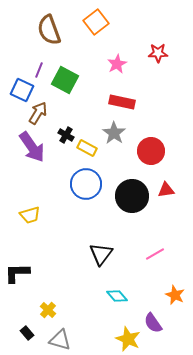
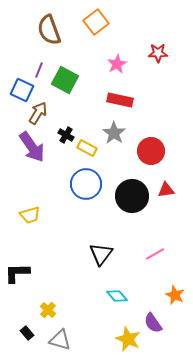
red rectangle: moved 2 px left, 2 px up
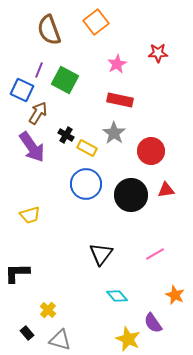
black circle: moved 1 px left, 1 px up
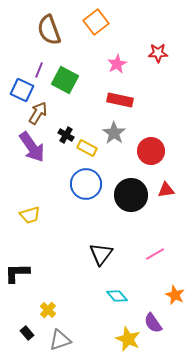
gray triangle: rotated 35 degrees counterclockwise
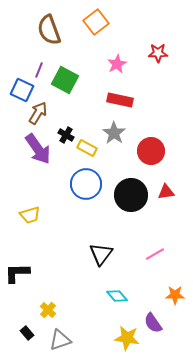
purple arrow: moved 6 px right, 2 px down
red triangle: moved 2 px down
orange star: rotated 24 degrees counterclockwise
yellow star: moved 1 px left, 1 px up; rotated 15 degrees counterclockwise
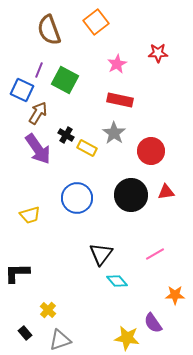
blue circle: moved 9 px left, 14 px down
cyan diamond: moved 15 px up
black rectangle: moved 2 px left
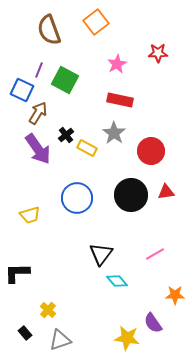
black cross: rotated 21 degrees clockwise
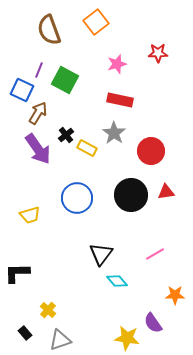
pink star: rotated 12 degrees clockwise
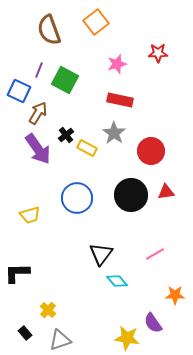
blue square: moved 3 px left, 1 px down
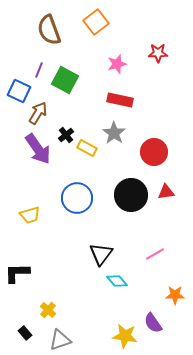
red circle: moved 3 px right, 1 px down
yellow star: moved 2 px left, 2 px up
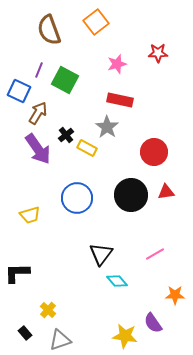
gray star: moved 7 px left, 6 px up
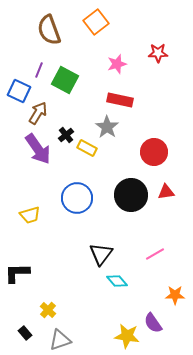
yellow star: moved 2 px right
